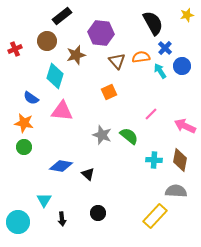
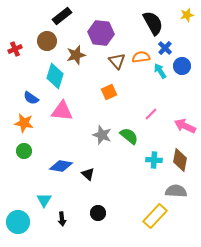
green circle: moved 4 px down
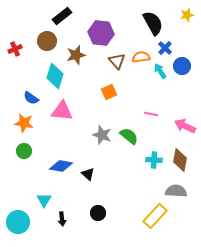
pink line: rotated 56 degrees clockwise
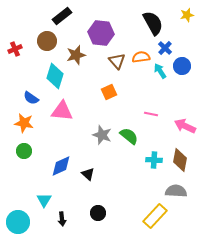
blue diamond: rotated 35 degrees counterclockwise
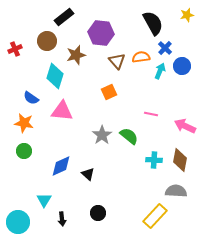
black rectangle: moved 2 px right, 1 px down
cyan arrow: rotated 56 degrees clockwise
gray star: rotated 18 degrees clockwise
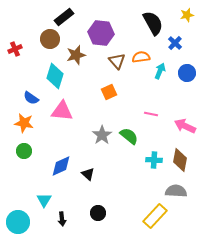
brown circle: moved 3 px right, 2 px up
blue cross: moved 10 px right, 5 px up
blue circle: moved 5 px right, 7 px down
